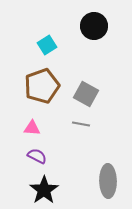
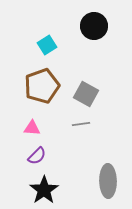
gray line: rotated 18 degrees counterclockwise
purple semicircle: rotated 108 degrees clockwise
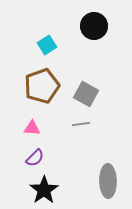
purple semicircle: moved 2 px left, 2 px down
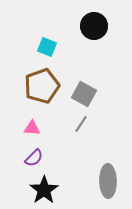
cyan square: moved 2 px down; rotated 36 degrees counterclockwise
gray square: moved 2 px left
gray line: rotated 48 degrees counterclockwise
purple semicircle: moved 1 px left
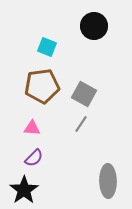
brown pentagon: rotated 12 degrees clockwise
black star: moved 20 px left
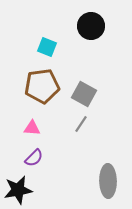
black circle: moved 3 px left
black star: moved 6 px left; rotated 24 degrees clockwise
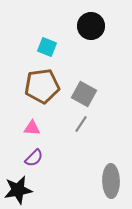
gray ellipse: moved 3 px right
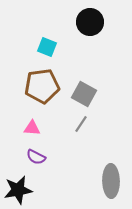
black circle: moved 1 px left, 4 px up
purple semicircle: moved 2 px right, 1 px up; rotated 72 degrees clockwise
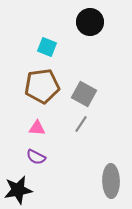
pink triangle: moved 5 px right
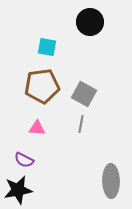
cyan square: rotated 12 degrees counterclockwise
gray line: rotated 24 degrees counterclockwise
purple semicircle: moved 12 px left, 3 px down
